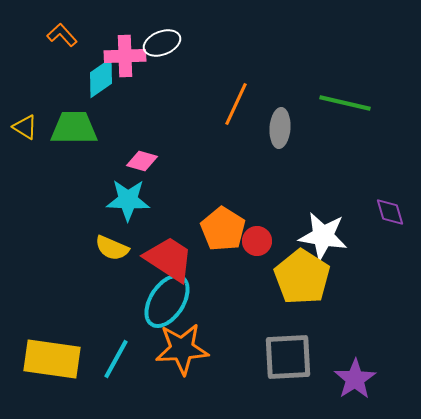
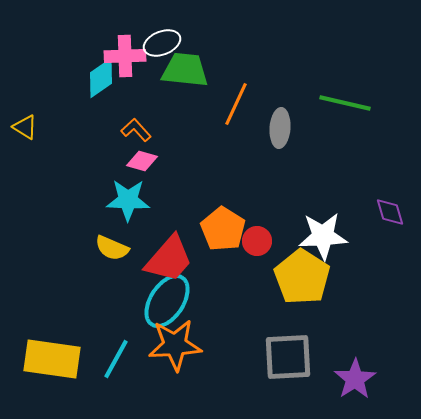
orange L-shape: moved 74 px right, 95 px down
green trapezoid: moved 111 px right, 58 px up; rotated 6 degrees clockwise
white star: rotated 12 degrees counterclockwise
red trapezoid: rotated 98 degrees clockwise
orange star: moved 7 px left, 4 px up
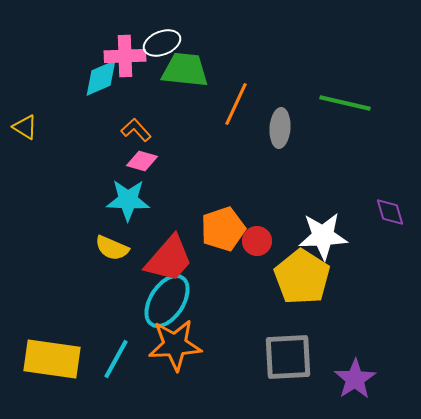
cyan diamond: rotated 12 degrees clockwise
orange pentagon: rotated 21 degrees clockwise
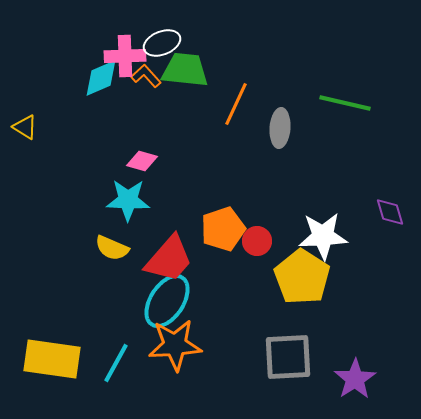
orange L-shape: moved 10 px right, 54 px up
cyan line: moved 4 px down
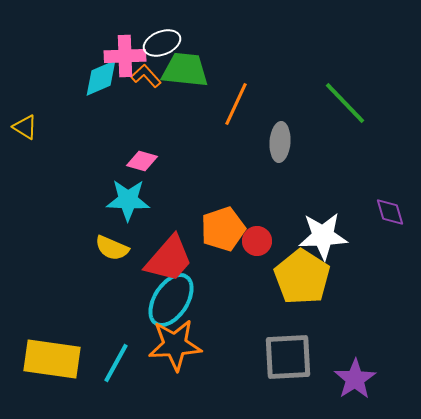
green line: rotated 33 degrees clockwise
gray ellipse: moved 14 px down
cyan ellipse: moved 4 px right, 1 px up
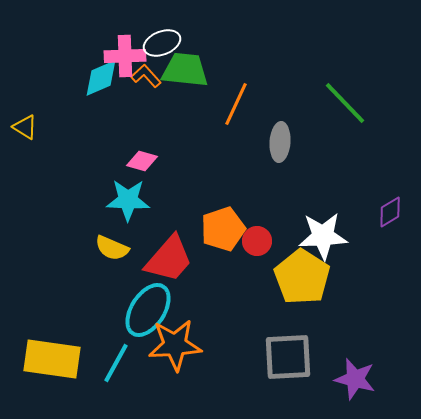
purple diamond: rotated 76 degrees clockwise
cyan ellipse: moved 23 px left, 10 px down
purple star: rotated 24 degrees counterclockwise
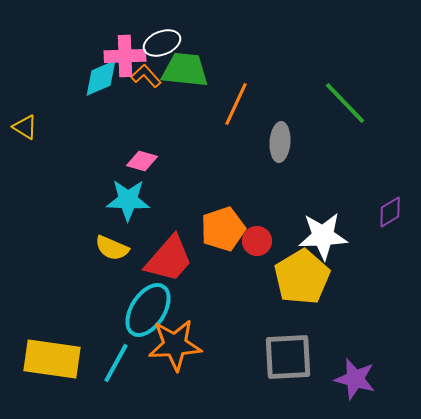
yellow pentagon: rotated 8 degrees clockwise
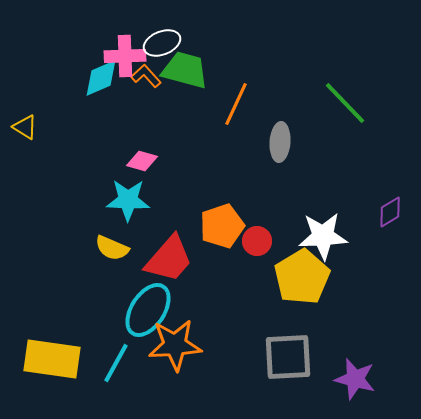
green trapezoid: rotated 9 degrees clockwise
orange pentagon: moved 1 px left, 3 px up
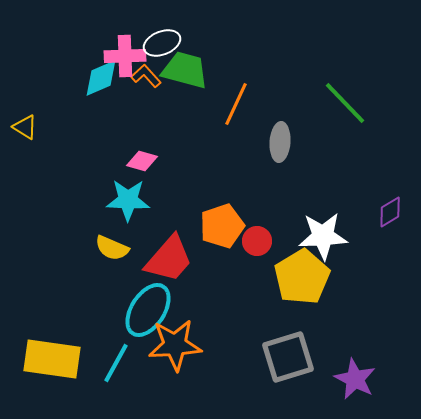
gray square: rotated 14 degrees counterclockwise
purple star: rotated 12 degrees clockwise
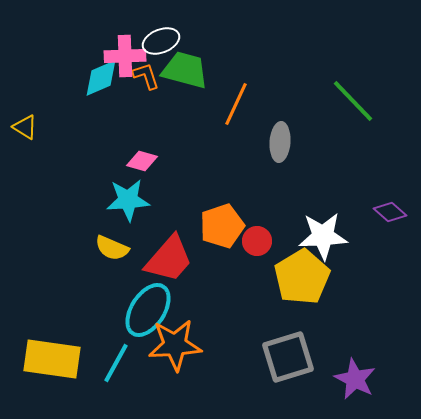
white ellipse: moved 1 px left, 2 px up
orange L-shape: rotated 24 degrees clockwise
green line: moved 8 px right, 2 px up
cyan star: rotated 6 degrees counterclockwise
purple diamond: rotated 72 degrees clockwise
